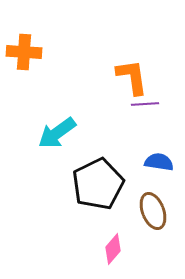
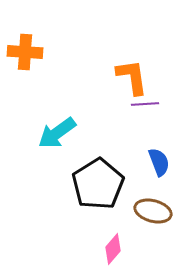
orange cross: moved 1 px right
blue semicircle: rotated 60 degrees clockwise
black pentagon: rotated 6 degrees counterclockwise
brown ellipse: rotated 54 degrees counterclockwise
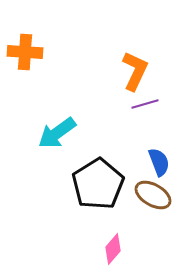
orange L-shape: moved 3 px right, 6 px up; rotated 33 degrees clockwise
purple line: rotated 12 degrees counterclockwise
brown ellipse: moved 16 px up; rotated 15 degrees clockwise
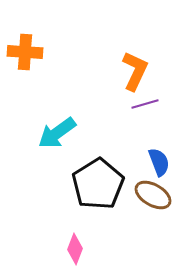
pink diamond: moved 38 px left; rotated 20 degrees counterclockwise
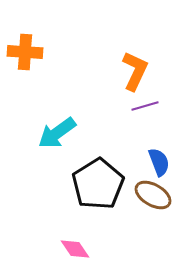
purple line: moved 2 px down
pink diamond: rotated 56 degrees counterclockwise
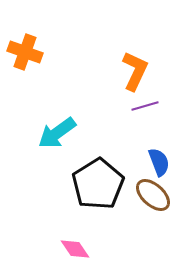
orange cross: rotated 16 degrees clockwise
brown ellipse: rotated 12 degrees clockwise
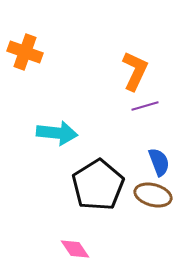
cyan arrow: rotated 138 degrees counterclockwise
black pentagon: moved 1 px down
brown ellipse: rotated 27 degrees counterclockwise
